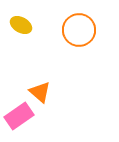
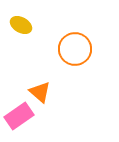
orange circle: moved 4 px left, 19 px down
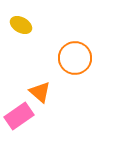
orange circle: moved 9 px down
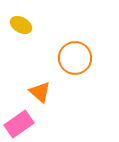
pink rectangle: moved 8 px down
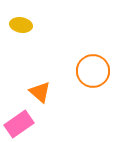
yellow ellipse: rotated 20 degrees counterclockwise
orange circle: moved 18 px right, 13 px down
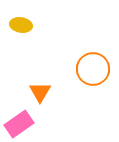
orange circle: moved 2 px up
orange triangle: rotated 20 degrees clockwise
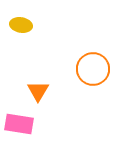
orange triangle: moved 2 px left, 1 px up
pink rectangle: rotated 44 degrees clockwise
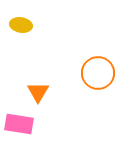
orange circle: moved 5 px right, 4 px down
orange triangle: moved 1 px down
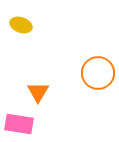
yellow ellipse: rotated 10 degrees clockwise
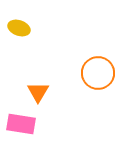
yellow ellipse: moved 2 px left, 3 px down
pink rectangle: moved 2 px right
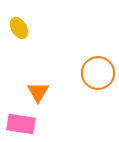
yellow ellipse: rotated 40 degrees clockwise
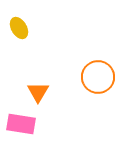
orange circle: moved 4 px down
